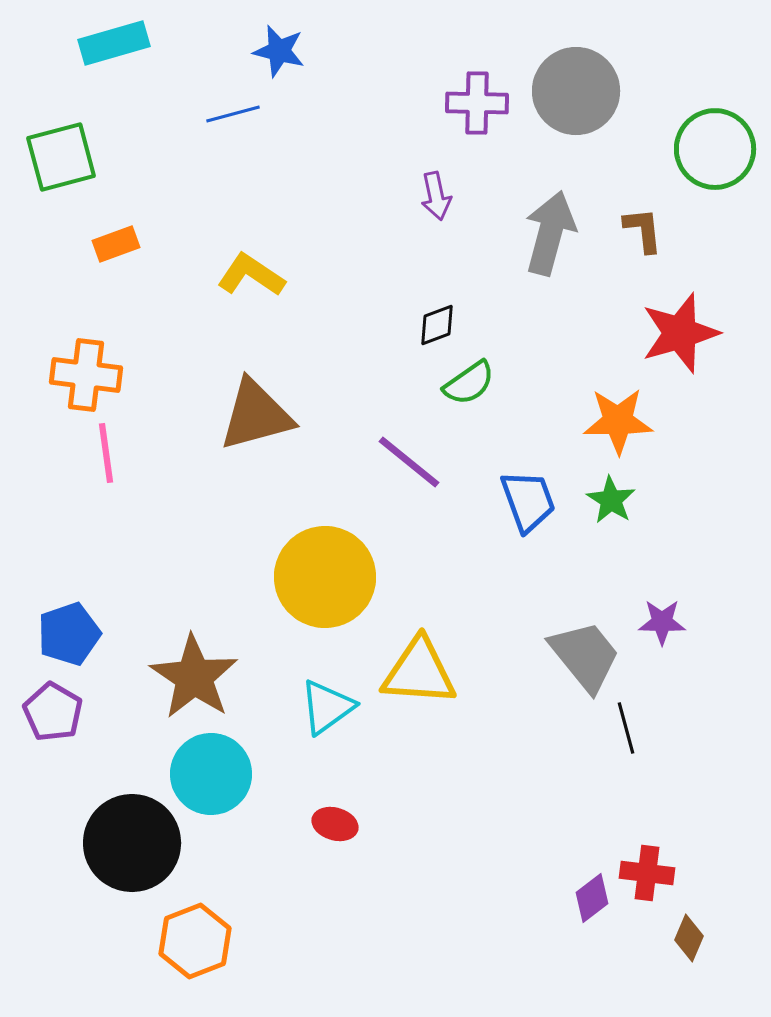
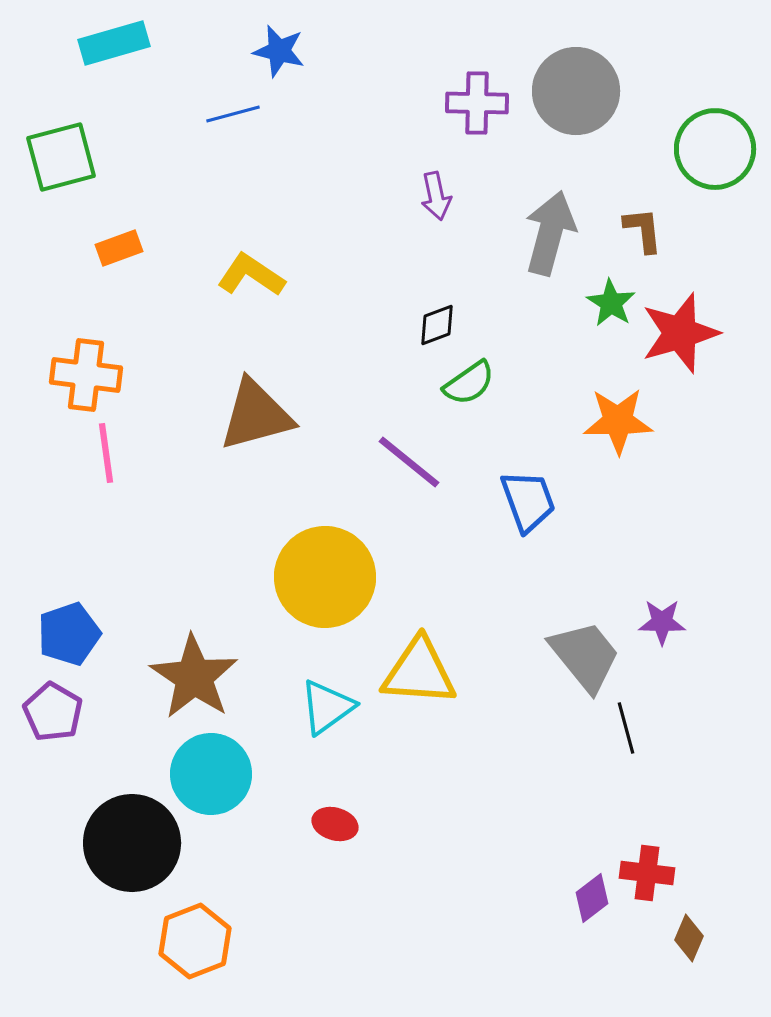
orange rectangle: moved 3 px right, 4 px down
green star: moved 197 px up
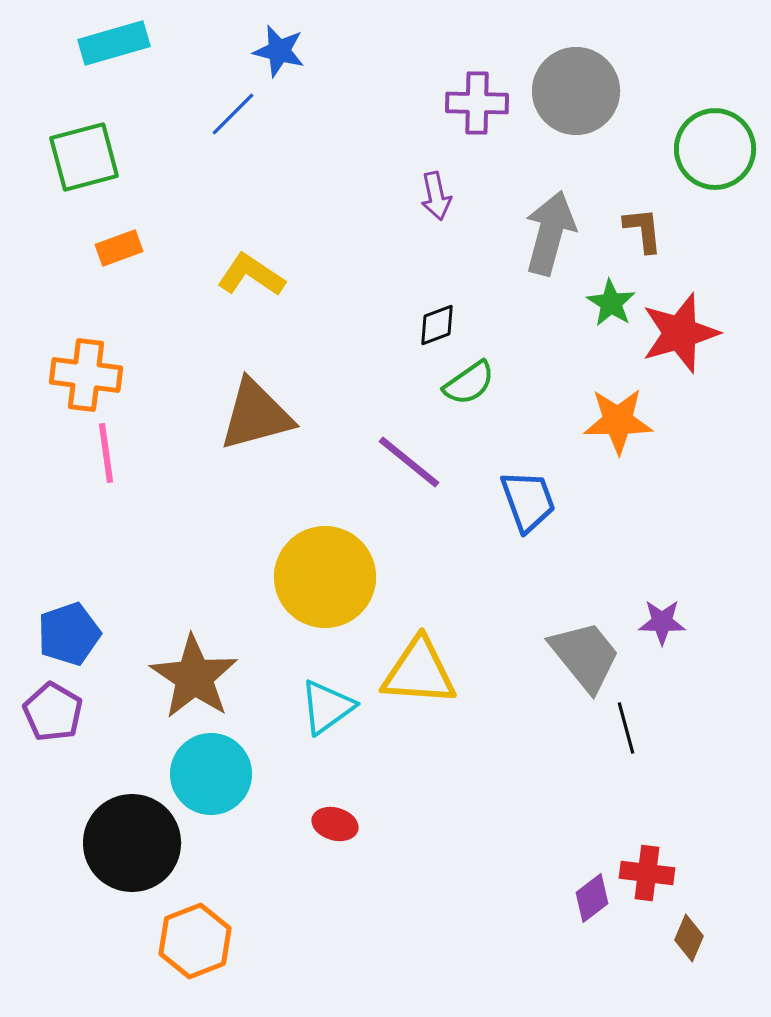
blue line: rotated 30 degrees counterclockwise
green square: moved 23 px right
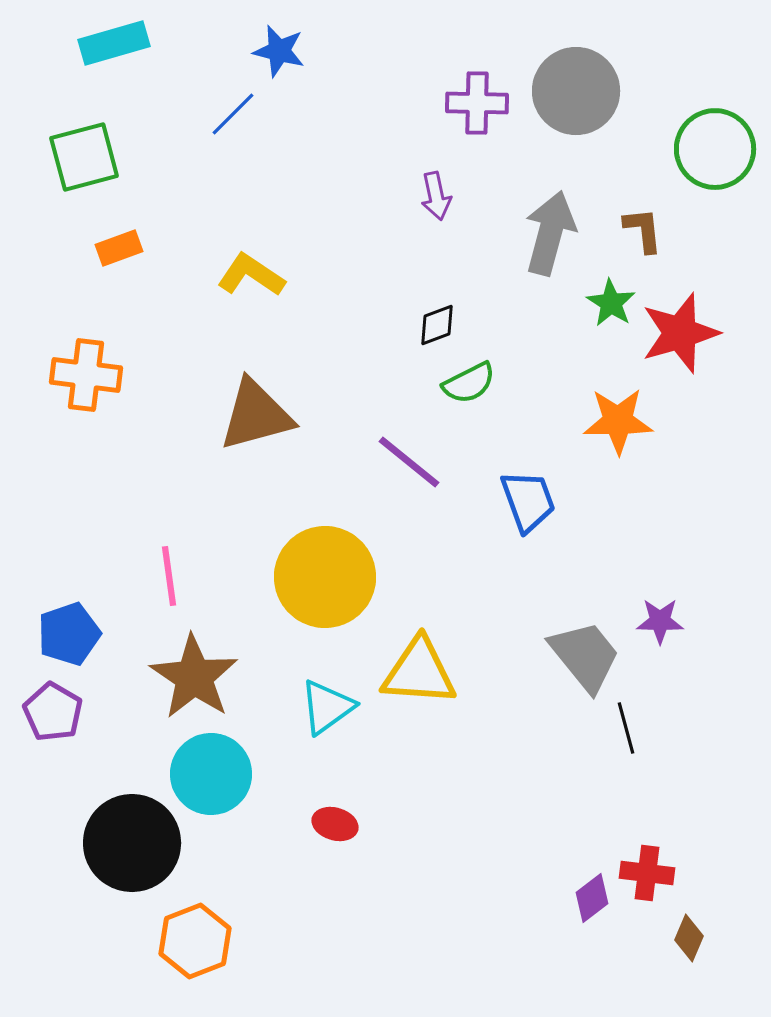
green semicircle: rotated 8 degrees clockwise
pink line: moved 63 px right, 123 px down
purple star: moved 2 px left, 1 px up
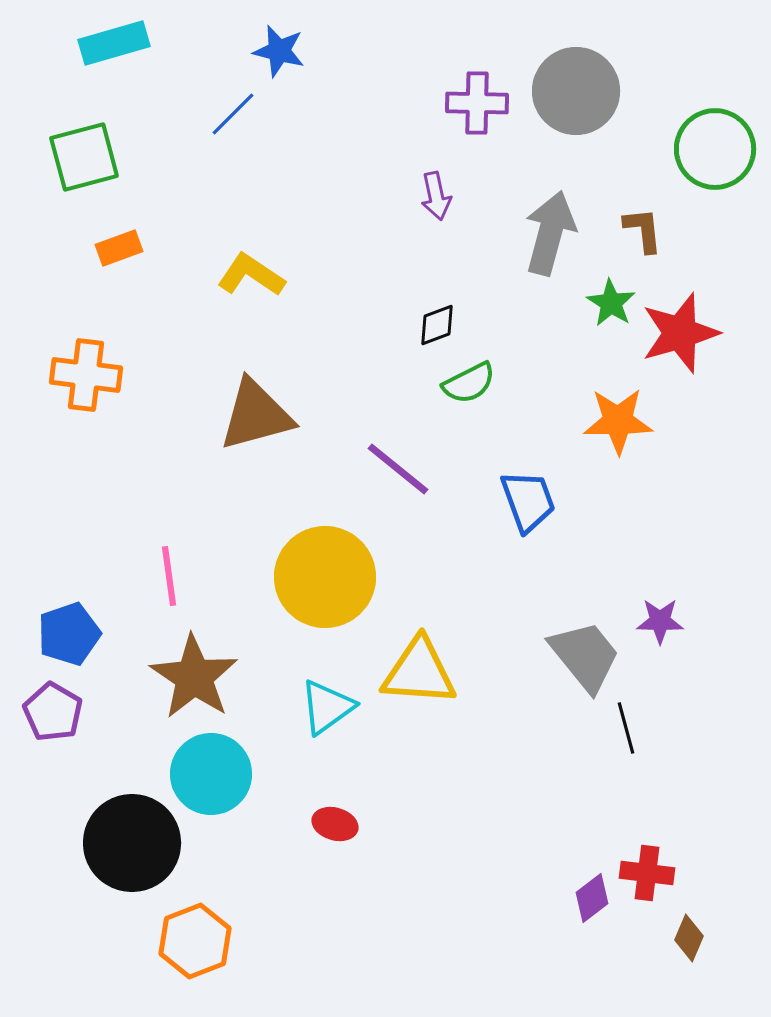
purple line: moved 11 px left, 7 px down
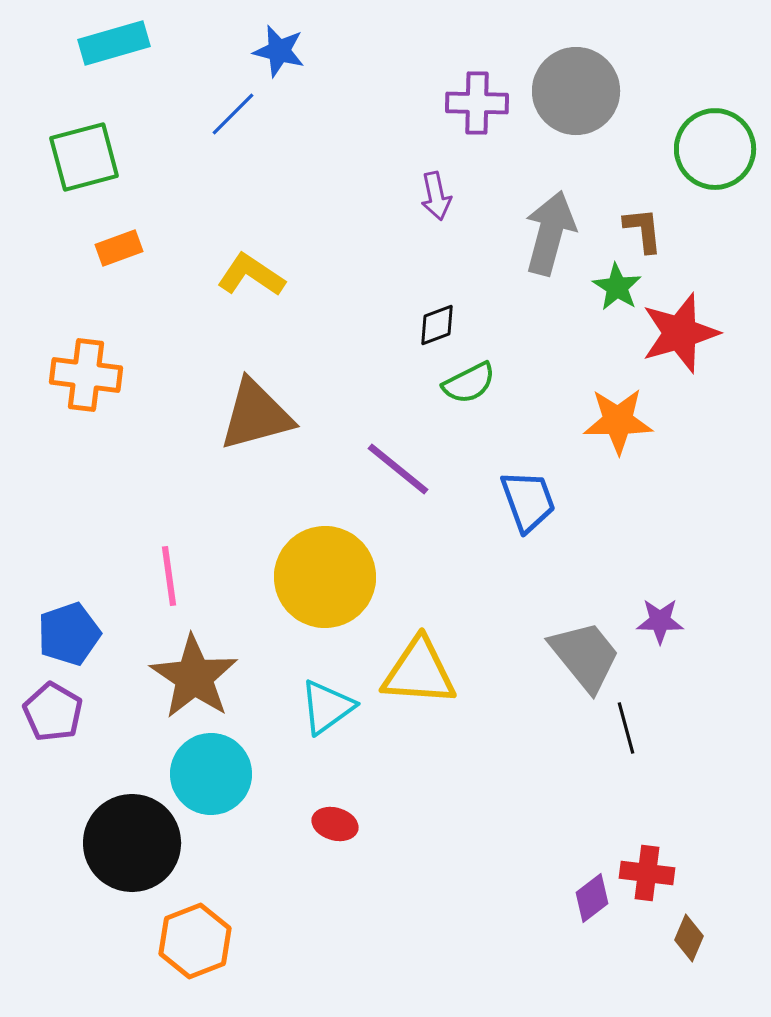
green star: moved 6 px right, 16 px up
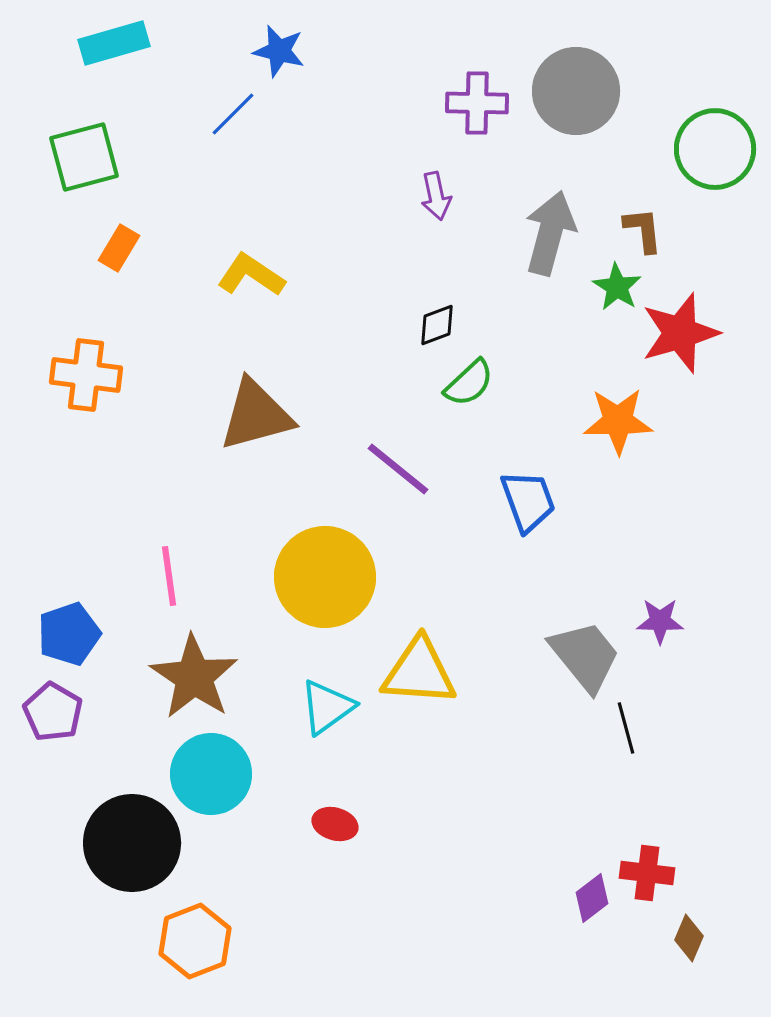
orange rectangle: rotated 39 degrees counterclockwise
green semicircle: rotated 16 degrees counterclockwise
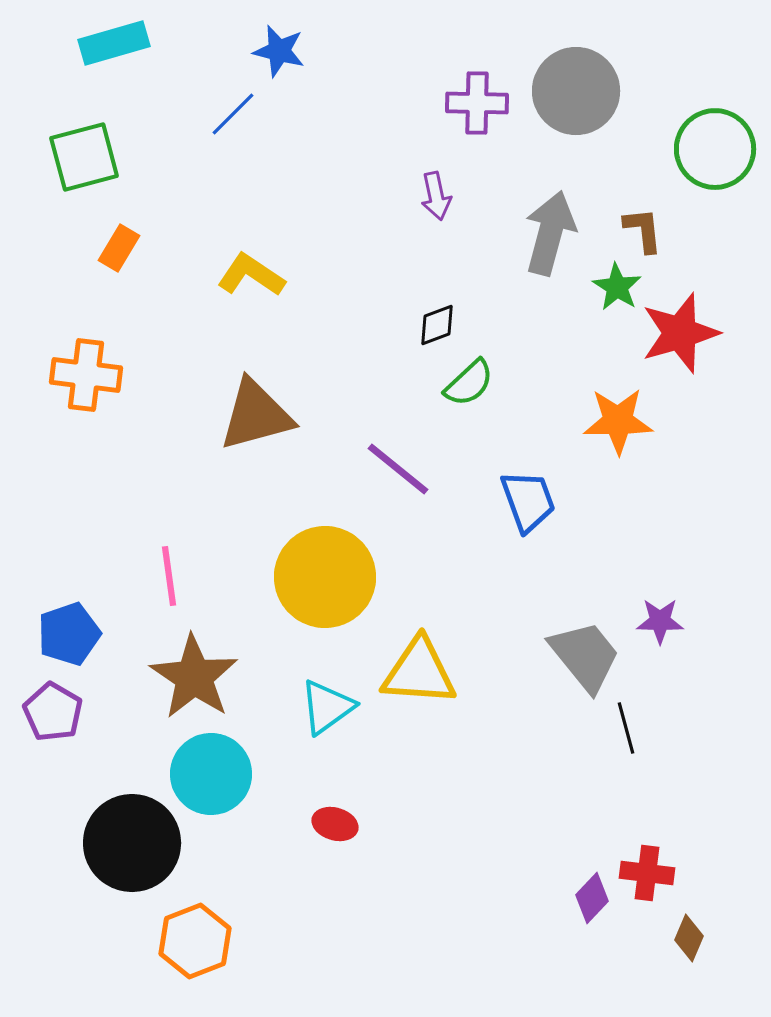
purple diamond: rotated 9 degrees counterclockwise
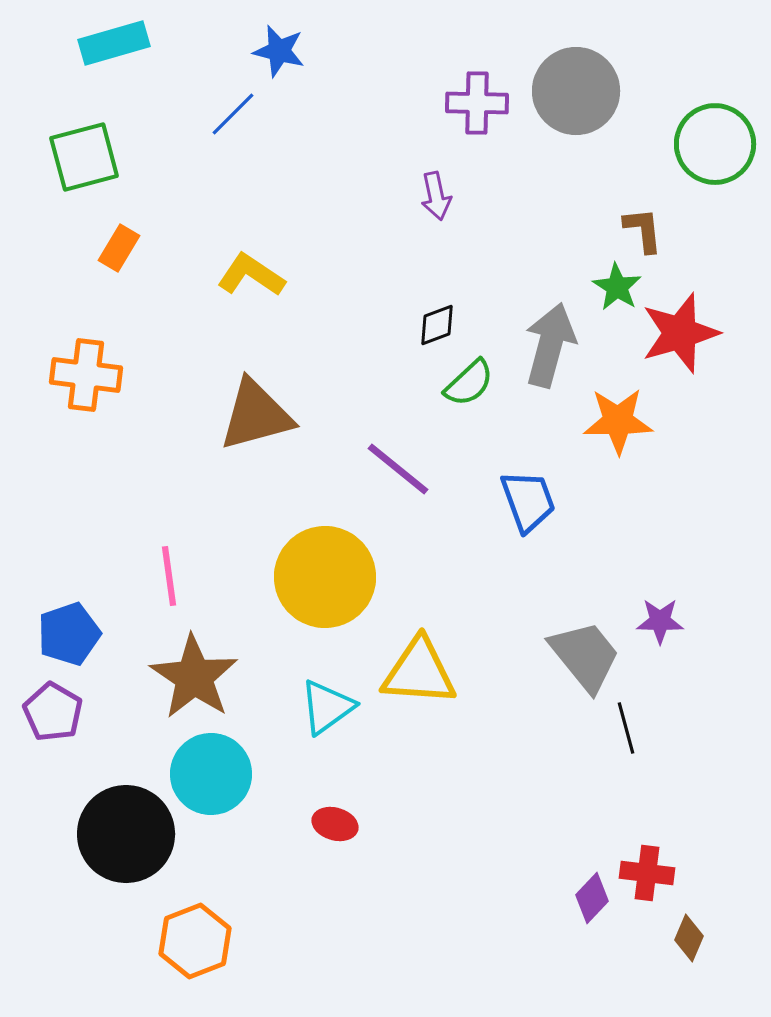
green circle: moved 5 px up
gray arrow: moved 112 px down
black circle: moved 6 px left, 9 px up
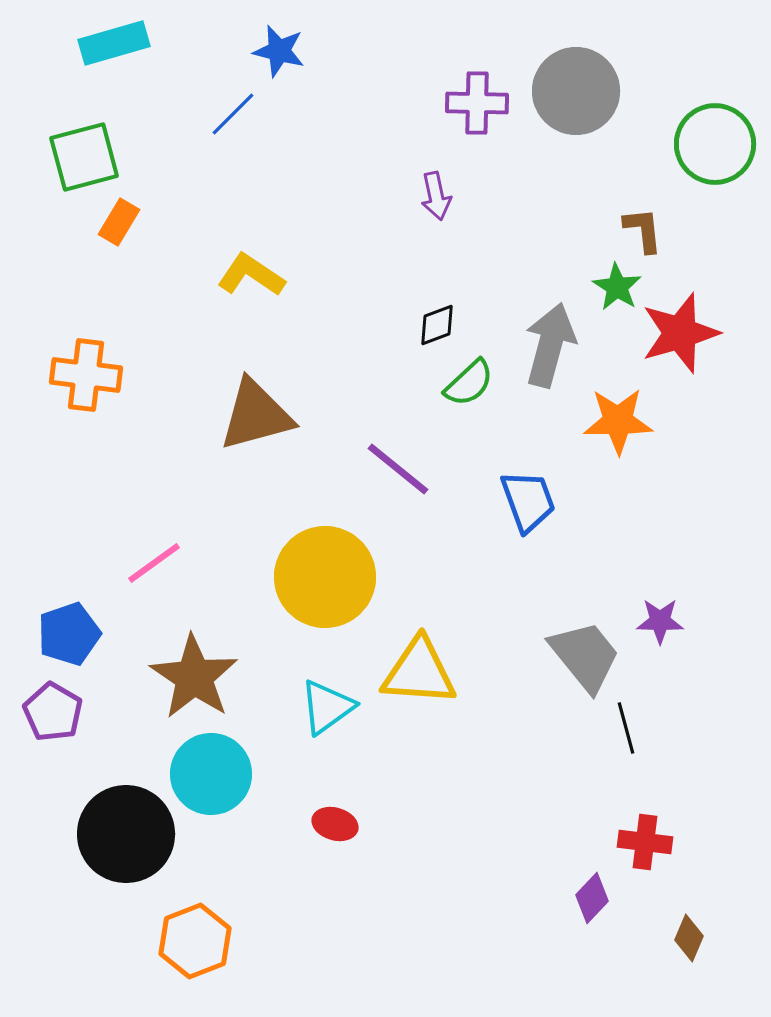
orange rectangle: moved 26 px up
pink line: moved 15 px left, 13 px up; rotated 62 degrees clockwise
red cross: moved 2 px left, 31 px up
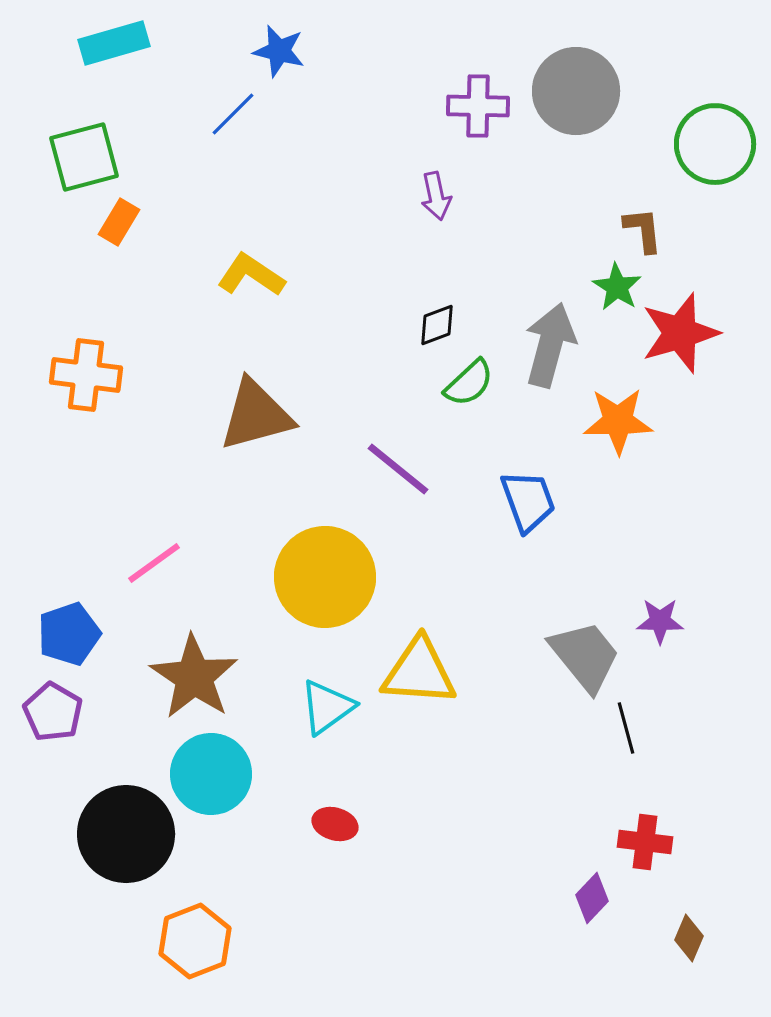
purple cross: moved 1 px right, 3 px down
